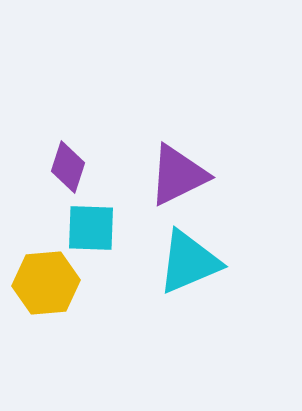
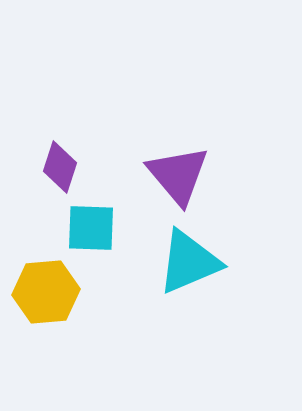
purple diamond: moved 8 px left
purple triangle: rotated 44 degrees counterclockwise
yellow hexagon: moved 9 px down
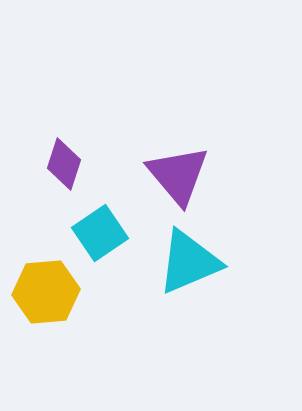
purple diamond: moved 4 px right, 3 px up
cyan square: moved 9 px right, 5 px down; rotated 36 degrees counterclockwise
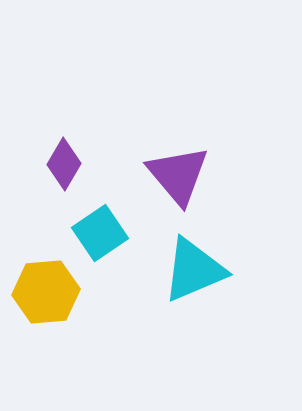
purple diamond: rotated 12 degrees clockwise
cyan triangle: moved 5 px right, 8 px down
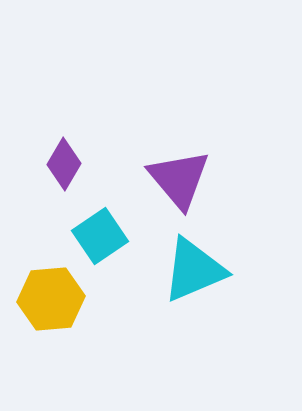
purple triangle: moved 1 px right, 4 px down
cyan square: moved 3 px down
yellow hexagon: moved 5 px right, 7 px down
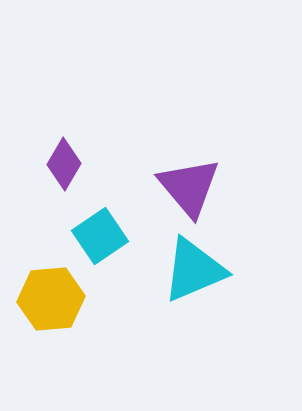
purple triangle: moved 10 px right, 8 px down
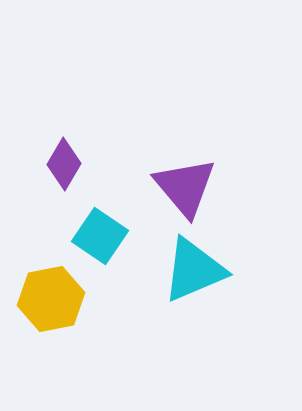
purple triangle: moved 4 px left
cyan square: rotated 22 degrees counterclockwise
yellow hexagon: rotated 6 degrees counterclockwise
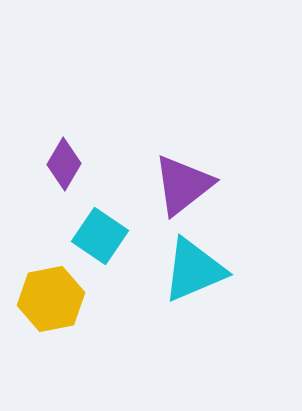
purple triangle: moved 2 px left, 2 px up; rotated 32 degrees clockwise
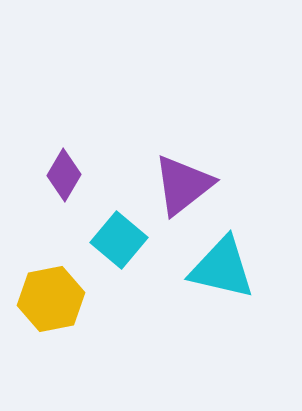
purple diamond: moved 11 px down
cyan square: moved 19 px right, 4 px down; rotated 6 degrees clockwise
cyan triangle: moved 28 px right, 2 px up; rotated 36 degrees clockwise
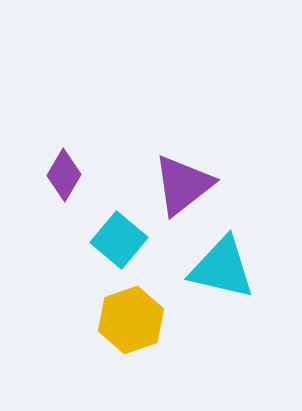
yellow hexagon: moved 80 px right, 21 px down; rotated 8 degrees counterclockwise
